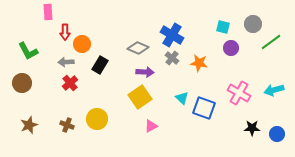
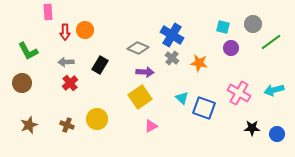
orange circle: moved 3 px right, 14 px up
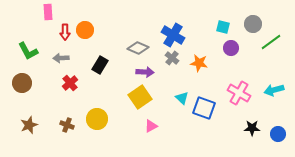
blue cross: moved 1 px right
gray arrow: moved 5 px left, 4 px up
blue circle: moved 1 px right
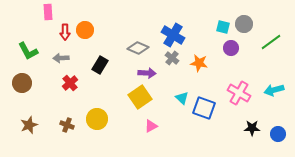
gray circle: moved 9 px left
purple arrow: moved 2 px right, 1 px down
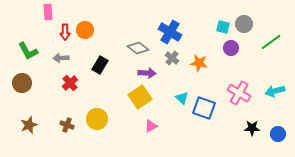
blue cross: moved 3 px left, 3 px up
gray diamond: rotated 15 degrees clockwise
cyan arrow: moved 1 px right, 1 px down
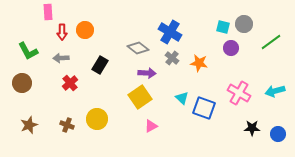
red arrow: moved 3 px left
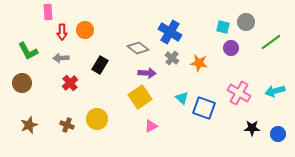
gray circle: moved 2 px right, 2 px up
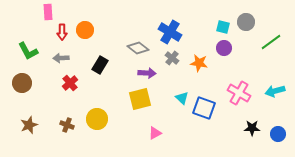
purple circle: moved 7 px left
yellow square: moved 2 px down; rotated 20 degrees clockwise
pink triangle: moved 4 px right, 7 px down
